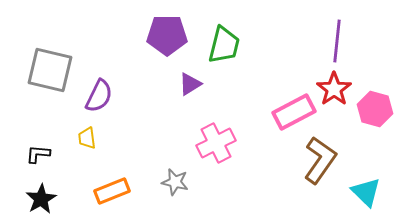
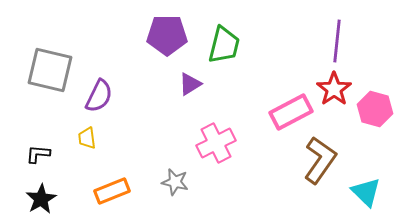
pink rectangle: moved 3 px left
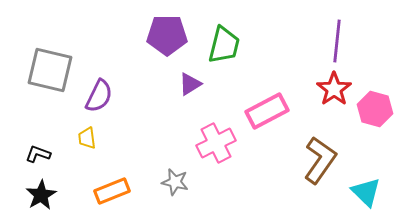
pink rectangle: moved 24 px left, 1 px up
black L-shape: rotated 15 degrees clockwise
black star: moved 4 px up
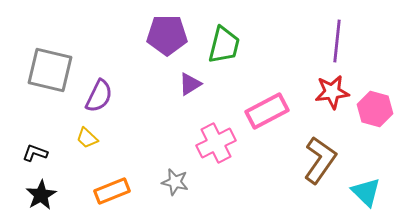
red star: moved 2 px left, 3 px down; rotated 28 degrees clockwise
yellow trapezoid: rotated 40 degrees counterclockwise
black L-shape: moved 3 px left, 1 px up
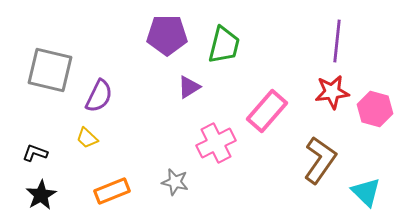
purple triangle: moved 1 px left, 3 px down
pink rectangle: rotated 21 degrees counterclockwise
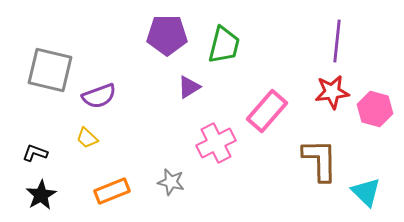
purple semicircle: rotated 44 degrees clockwise
brown L-shape: rotated 36 degrees counterclockwise
gray star: moved 4 px left
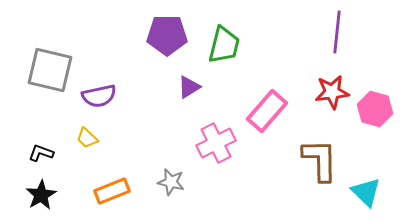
purple line: moved 9 px up
purple semicircle: rotated 8 degrees clockwise
black L-shape: moved 6 px right
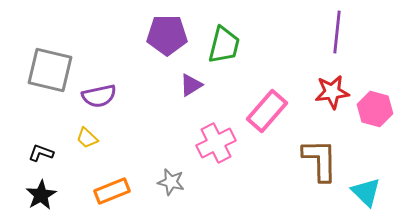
purple triangle: moved 2 px right, 2 px up
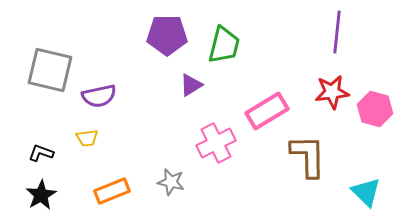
pink rectangle: rotated 18 degrees clockwise
yellow trapezoid: rotated 50 degrees counterclockwise
brown L-shape: moved 12 px left, 4 px up
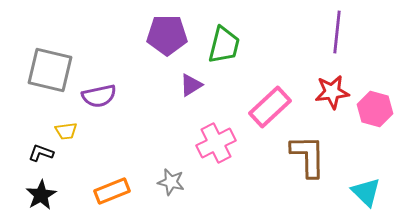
pink rectangle: moved 3 px right, 4 px up; rotated 12 degrees counterclockwise
yellow trapezoid: moved 21 px left, 7 px up
